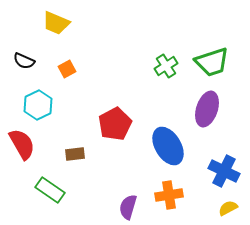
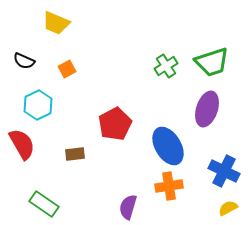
green rectangle: moved 6 px left, 14 px down
orange cross: moved 9 px up
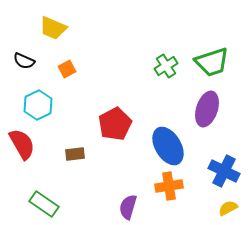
yellow trapezoid: moved 3 px left, 5 px down
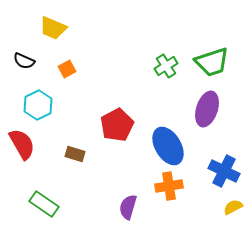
red pentagon: moved 2 px right, 1 px down
brown rectangle: rotated 24 degrees clockwise
yellow semicircle: moved 5 px right, 1 px up
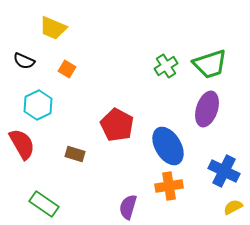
green trapezoid: moved 2 px left, 2 px down
orange square: rotated 30 degrees counterclockwise
red pentagon: rotated 16 degrees counterclockwise
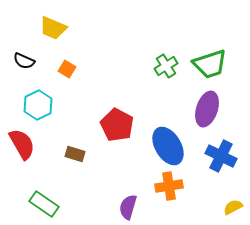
blue cross: moved 3 px left, 15 px up
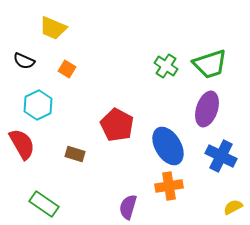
green cross: rotated 25 degrees counterclockwise
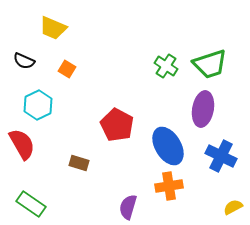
purple ellipse: moved 4 px left; rotated 8 degrees counterclockwise
brown rectangle: moved 4 px right, 9 px down
green rectangle: moved 13 px left
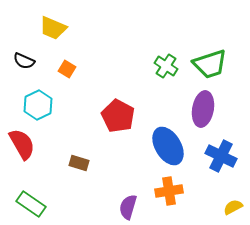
red pentagon: moved 1 px right, 9 px up
orange cross: moved 5 px down
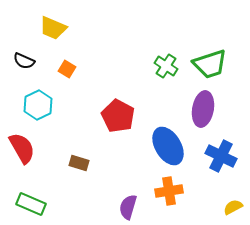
red semicircle: moved 4 px down
green rectangle: rotated 12 degrees counterclockwise
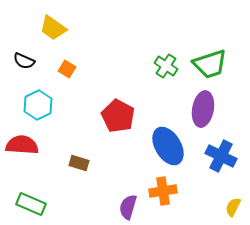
yellow trapezoid: rotated 12 degrees clockwise
red semicircle: moved 3 px up; rotated 56 degrees counterclockwise
orange cross: moved 6 px left
yellow semicircle: rotated 36 degrees counterclockwise
